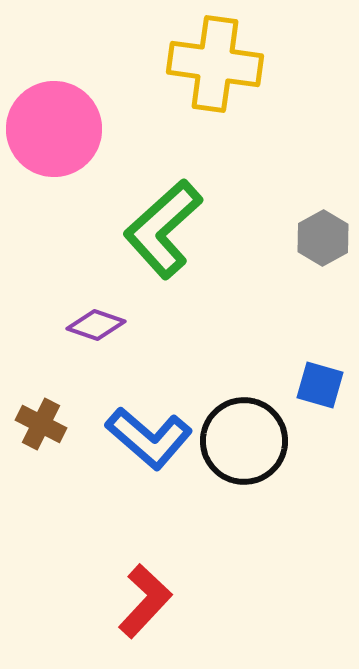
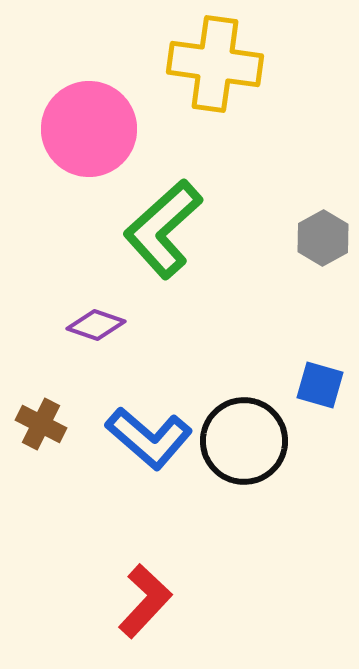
pink circle: moved 35 px right
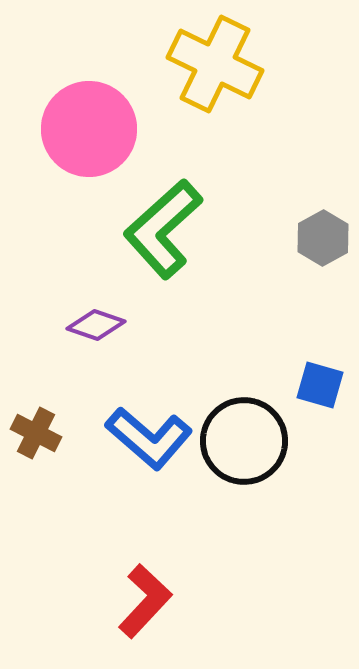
yellow cross: rotated 18 degrees clockwise
brown cross: moved 5 px left, 9 px down
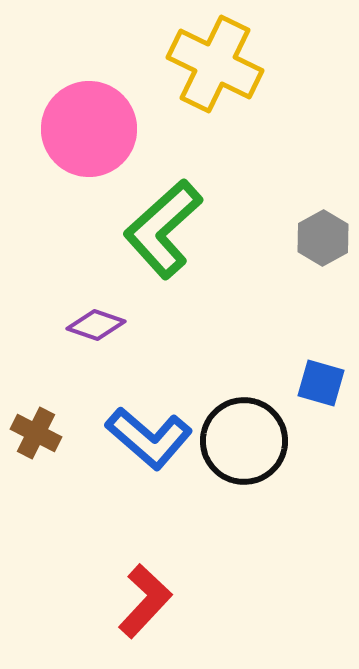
blue square: moved 1 px right, 2 px up
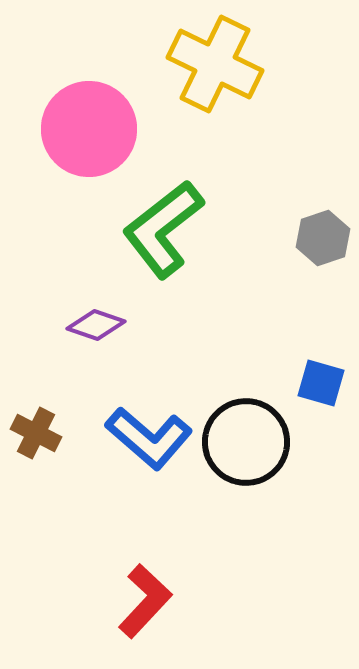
green L-shape: rotated 4 degrees clockwise
gray hexagon: rotated 10 degrees clockwise
black circle: moved 2 px right, 1 px down
